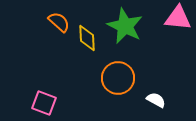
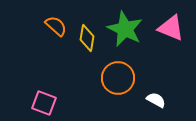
pink triangle: moved 7 px left, 10 px down; rotated 16 degrees clockwise
orange semicircle: moved 3 px left, 4 px down
green star: moved 3 px down
yellow diamond: rotated 12 degrees clockwise
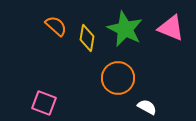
white semicircle: moved 9 px left, 7 px down
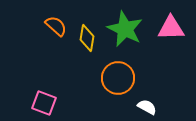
pink triangle: rotated 24 degrees counterclockwise
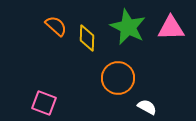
green star: moved 3 px right, 2 px up
yellow diamond: rotated 8 degrees counterclockwise
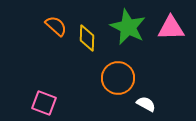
white semicircle: moved 1 px left, 3 px up
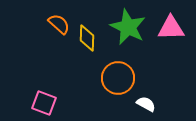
orange semicircle: moved 3 px right, 2 px up
